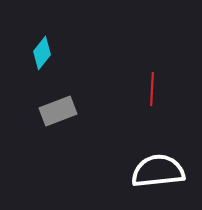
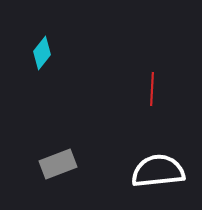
gray rectangle: moved 53 px down
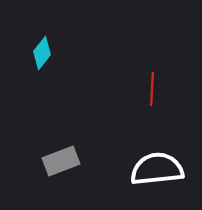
gray rectangle: moved 3 px right, 3 px up
white semicircle: moved 1 px left, 2 px up
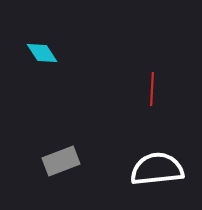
cyan diamond: rotated 72 degrees counterclockwise
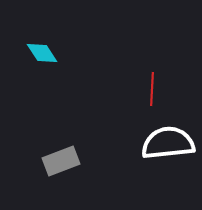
white semicircle: moved 11 px right, 26 px up
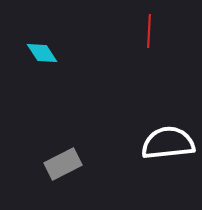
red line: moved 3 px left, 58 px up
gray rectangle: moved 2 px right, 3 px down; rotated 6 degrees counterclockwise
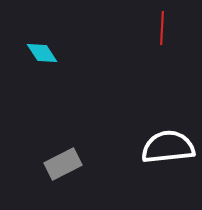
red line: moved 13 px right, 3 px up
white semicircle: moved 4 px down
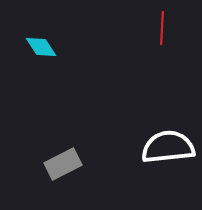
cyan diamond: moved 1 px left, 6 px up
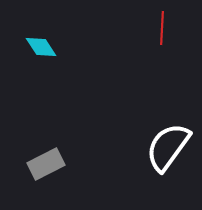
white semicircle: rotated 48 degrees counterclockwise
gray rectangle: moved 17 px left
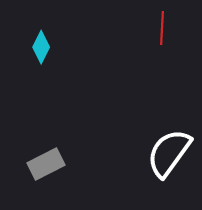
cyan diamond: rotated 60 degrees clockwise
white semicircle: moved 1 px right, 6 px down
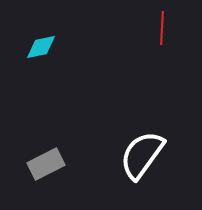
cyan diamond: rotated 52 degrees clockwise
white semicircle: moved 27 px left, 2 px down
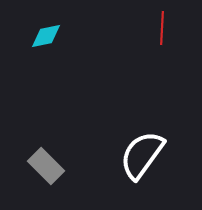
cyan diamond: moved 5 px right, 11 px up
gray rectangle: moved 2 px down; rotated 72 degrees clockwise
